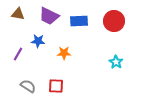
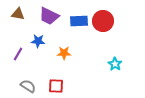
red circle: moved 11 px left
cyan star: moved 1 px left, 2 px down
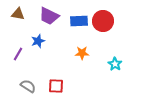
blue star: rotated 24 degrees counterclockwise
orange star: moved 18 px right
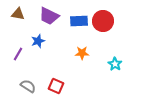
red square: rotated 21 degrees clockwise
